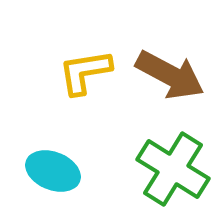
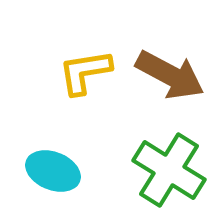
green cross: moved 4 px left, 1 px down
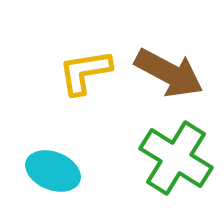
brown arrow: moved 1 px left, 2 px up
green cross: moved 7 px right, 12 px up
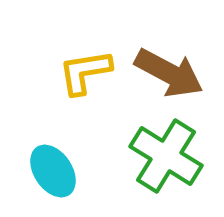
green cross: moved 10 px left, 2 px up
cyan ellipse: rotated 34 degrees clockwise
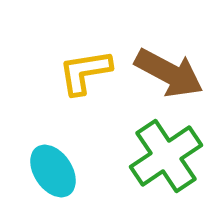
green cross: rotated 24 degrees clockwise
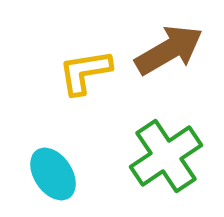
brown arrow: moved 23 px up; rotated 58 degrees counterclockwise
cyan ellipse: moved 3 px down
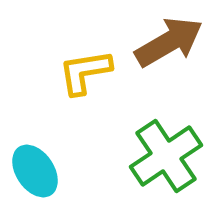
brown arrow: moved 8 px up
cyan ellipse: moved 18 px left, 3 px up
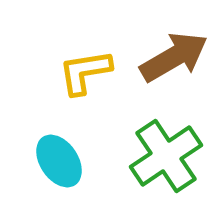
brown arrow: moved 5 px right, 15 px down
cyan ellipse: moved 24 px right, 10 px up
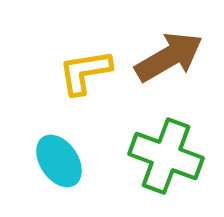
brown arrow: moved 5 px left
green cross: rotated 36 degrees counterclockwise
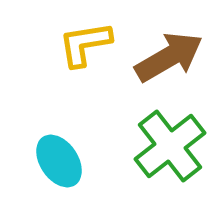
yellow L-shape: moved 28 px up
green cross: moved 4 px right, 10 px up; rotated 32 degrees clockwise
